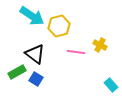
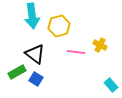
cyan arrow: rotated 50 degrees clockwise
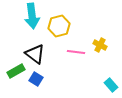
green rectangle: moved 1 px left, 1 px up
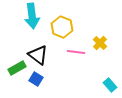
yellow hexagon: moved 3 px right, 1 px down; rotated 25 degrees counterclockwise
yellow cross: moved 2 px up; rotated 16 degrees clockwise
black triangle: moved 3 px right, 1 px down
green rectangle: moved 1 px right, 3 px up
cyan rectangle: moved 1 px left
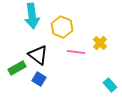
blue square: moved 3 px right
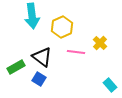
yellow hexagon: rotated 15 degrees clockwise
black triangle: moved 4 px right, 2 px down
green rectangle: moved 1 px left, 1 px up
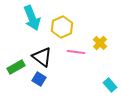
cyan arrow: moved 2 px down; rotated 15 degrees counterclockwise
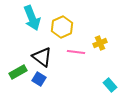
yellow cross: rotated 24 degrees clockwise
green rectangle: moved 2 px right, 5 px down
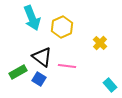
yellow cross: rotated 24 degrees counterclockwise
pink line: moved 9 px left, 14 px down
